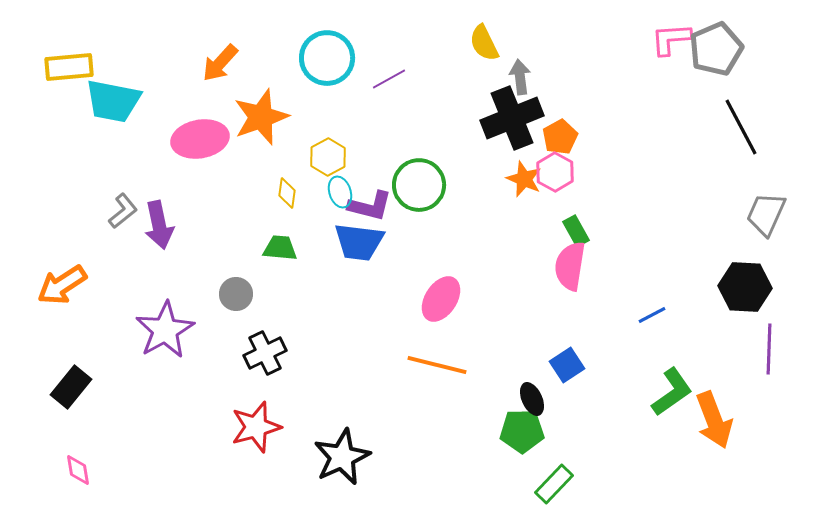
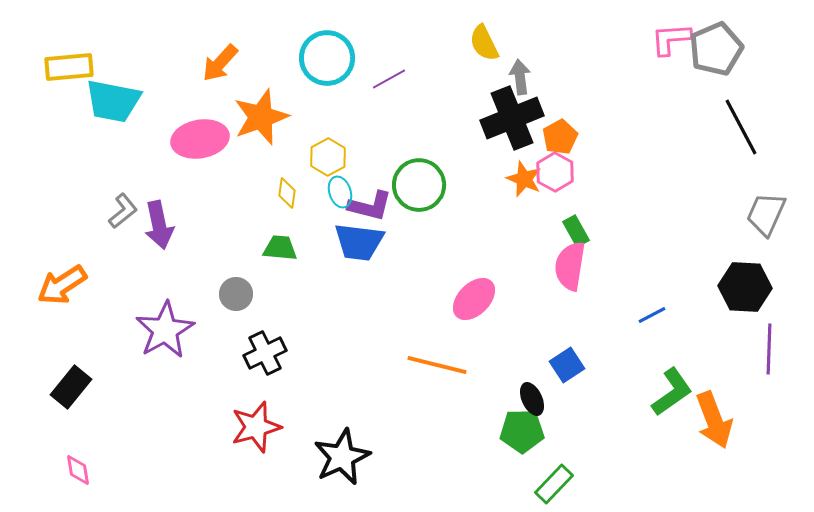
pink ellipse at (441, 299): moved 33 px right; rotated 12 degrees clockwise
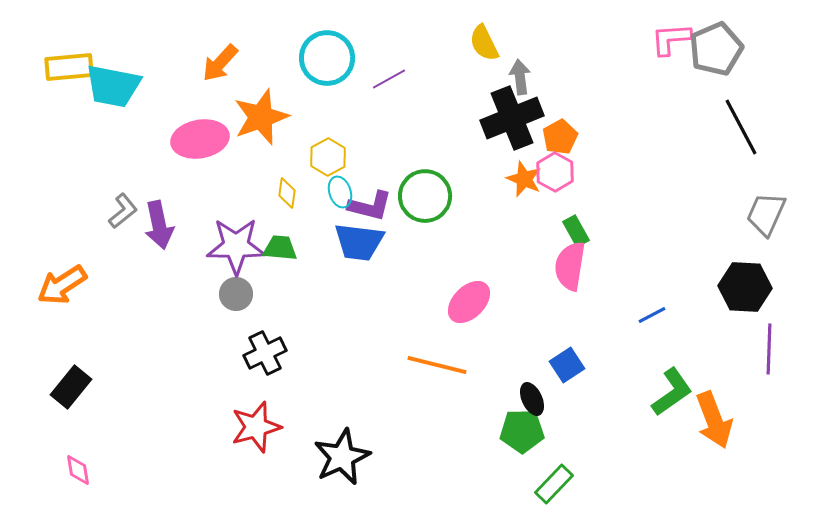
cyan trapezoid at (113, 101): moved 15 px up
green circle at (419, 185): moved 6 px right, 11 px down
pink ellipse at (474, 299): moved 5 px left, 3 px down
purple star at (165, 330): moved 71 px right, 84 px up; rotated 30 degrees clockwise
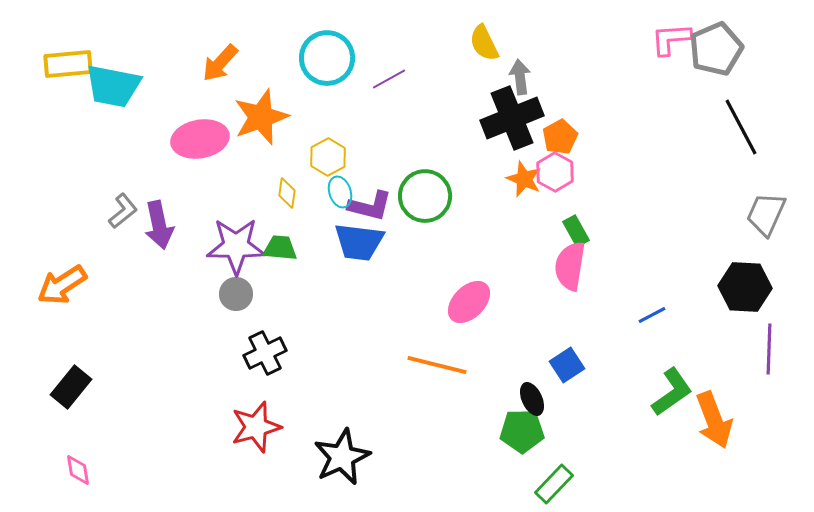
yellow rectangle at (69, 67): moved 1 px left, 3 px up
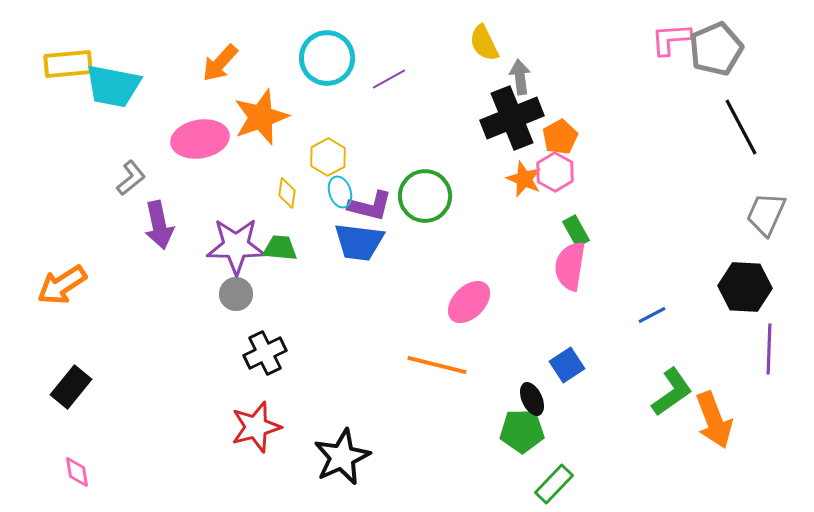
gray L-shape at (123, 211): moved 8 px right, 33 px up
pink diamond at (78, 470): moved 1 px left, 2 px down
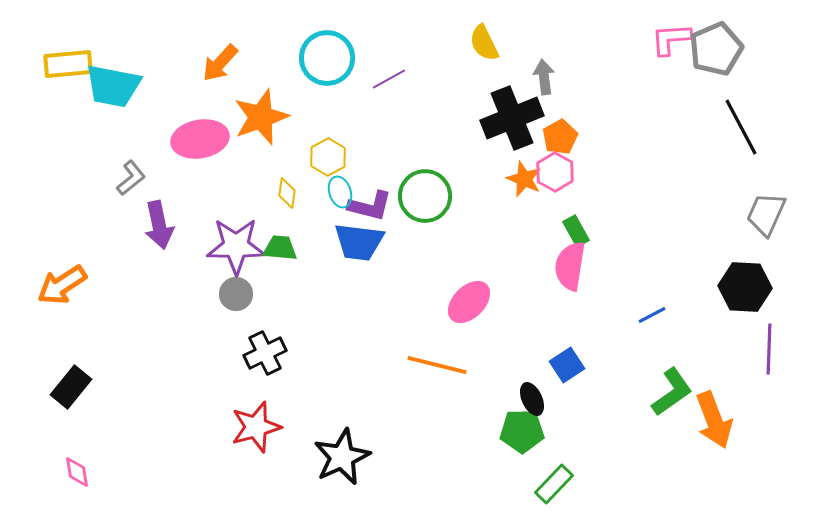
gray arrow at (520, 77): moved 24 px right
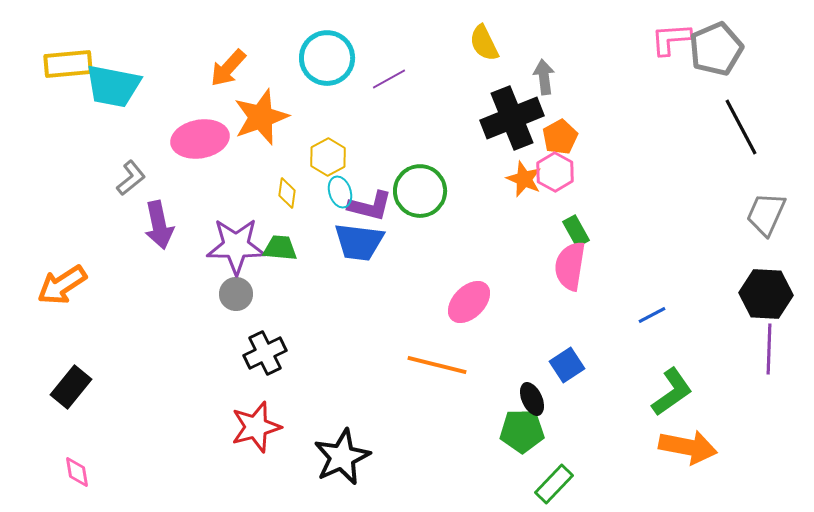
orange arrow at (220, 63): moved 8 px right, 5 px down
green circle at (425, 196): moved 5 px left, 5 px up
black hexagon at (745, 287): moved 21 px right, 7 px down
orange arrow at (714, 420): moved 26 px left, 27 px down; rotated 58 degrees counterclockwise
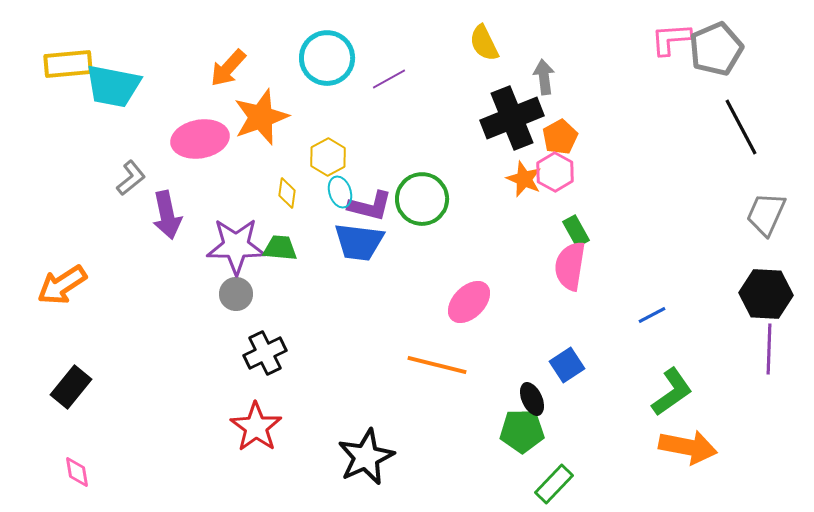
green circle at (420, 191): moved 2 px right, 8 px down
purple arrow at (159, 225): moved 8 px right, 10 px up
red star at (256, 427): rotated 21 degrees counterclockwise
black star at (342, 457): moved 24 px right
